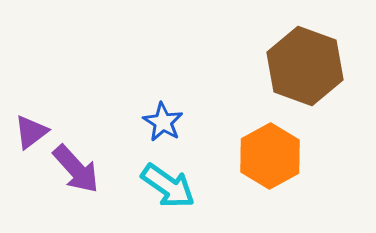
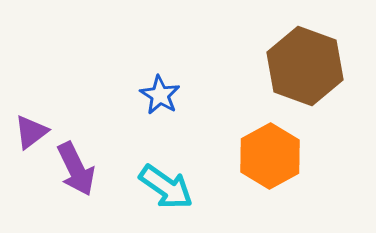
blue star: moved 3 px left, 27 px up
purple arrow: rotated 16 degrees clockwise
cyan arrow: moved 2 px left, 1 px down
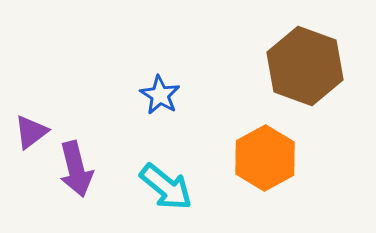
orange hexagon: moved 5 px left, 2 px down
purple arrow: rotated 12 degrees clockwise
cyan arrow: rotated 4 degrees clockwise
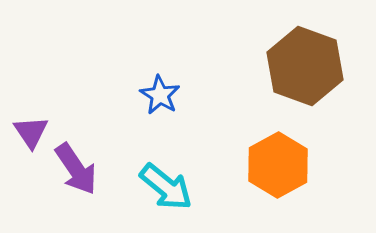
purple triangle: rotated 27 degrees counterclockwise
orange hexagon: moved 13 px right, 7 px down
purple arrow: rotated 20 degrees counterclockwise
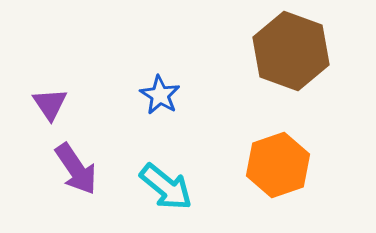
brown hexagon: moved 14 px left, 15 px up
purple triangle: moved 19 px right, 28 px up
orange hexagon: rotated 10 degrees clockwise
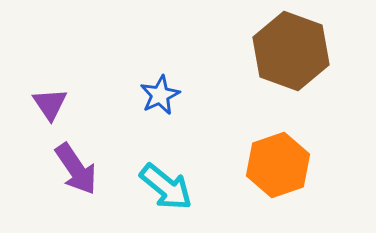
blue star: rotated 15 degrees clockwise
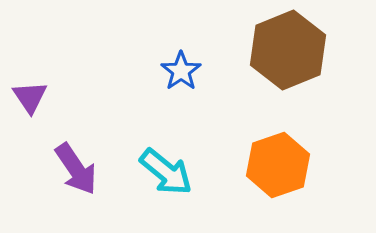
brown hexagon: moved 3 px left, 1 px up; rotated 18 degrees clockwise
blue star: moved 21 px right, 24 px up; rotated 9 degrees counterclockwise
purple triangle: moved 20 px left, 7 px up
cyan arrow: moved 15 px up
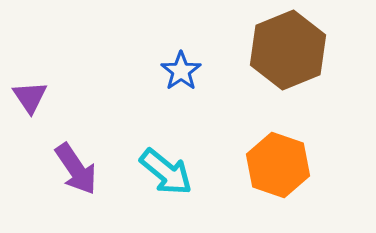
orange hexagon: rotated 22 degrees counterclockwise
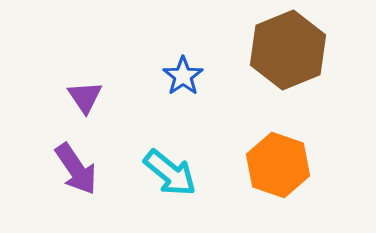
blue star: moved 2 px right, 5 px down
purple triangle: moved 55 px right
cyan arrow: moved 4 px right, 1 px down
